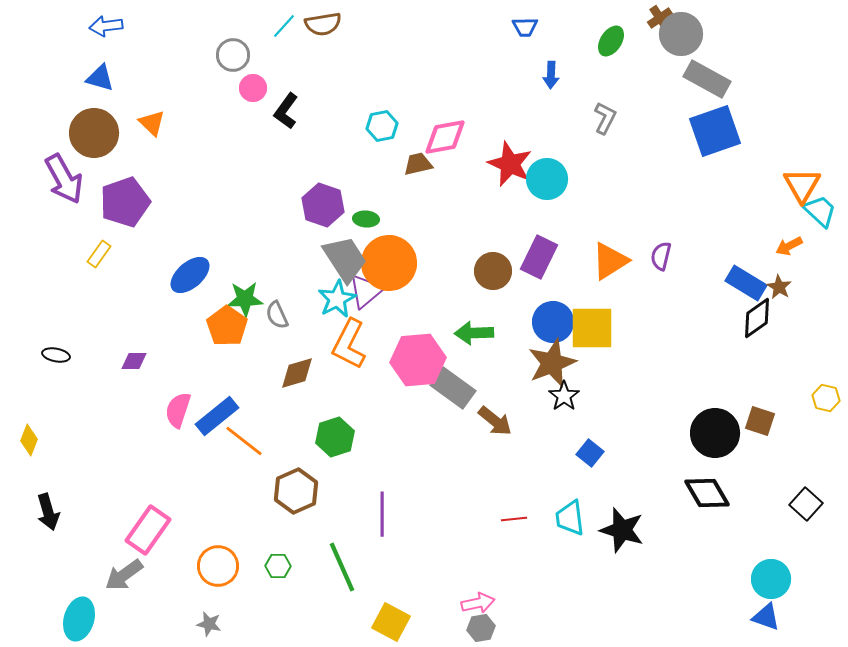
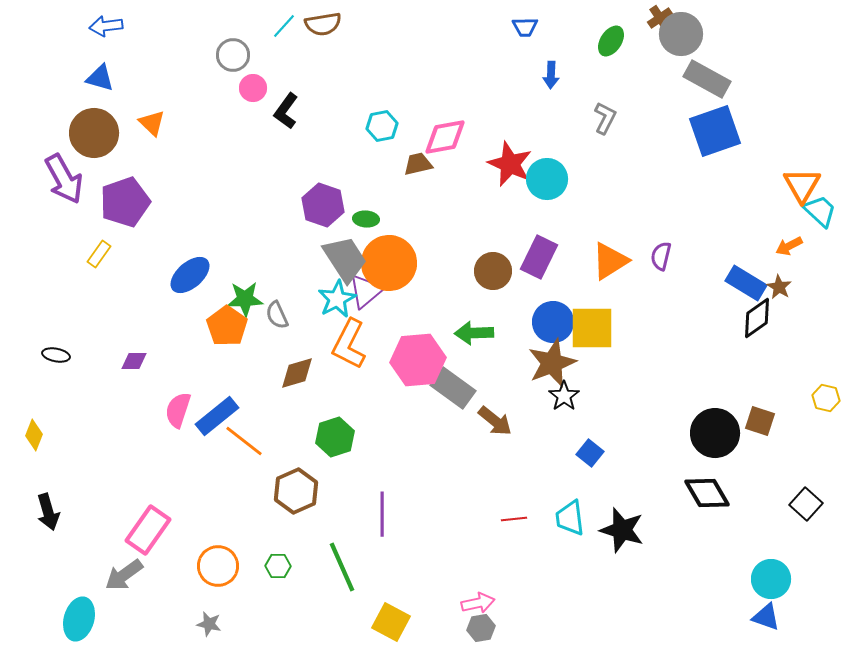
yellow diamond at (29, 440): moved 5 px right, 5 px up
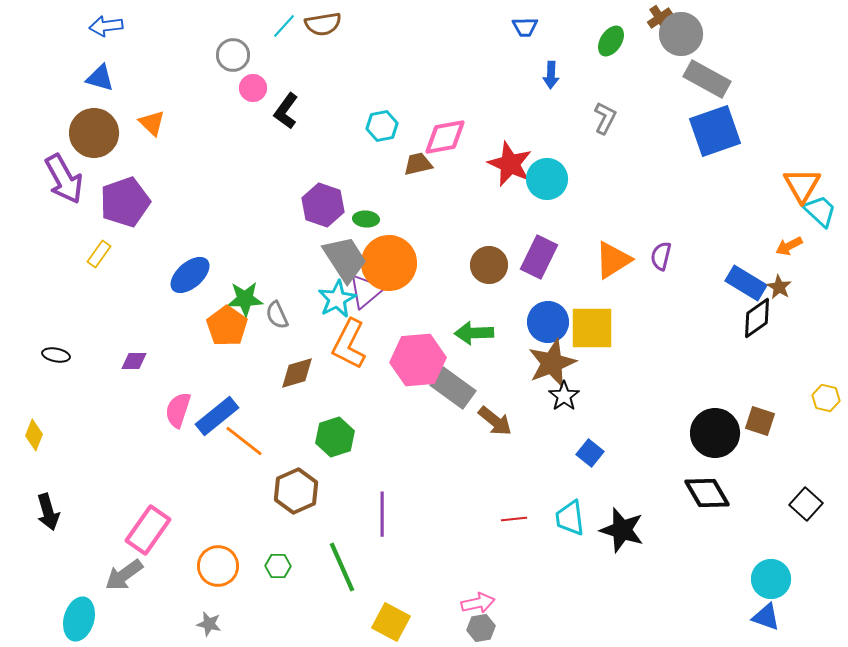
orange triangle at (610, 261): moved 3 px right, 1 px up
brown circle at (493, 271): moved 4 px left, 6 px up
blue circle at (553, 322): moved 5 px left
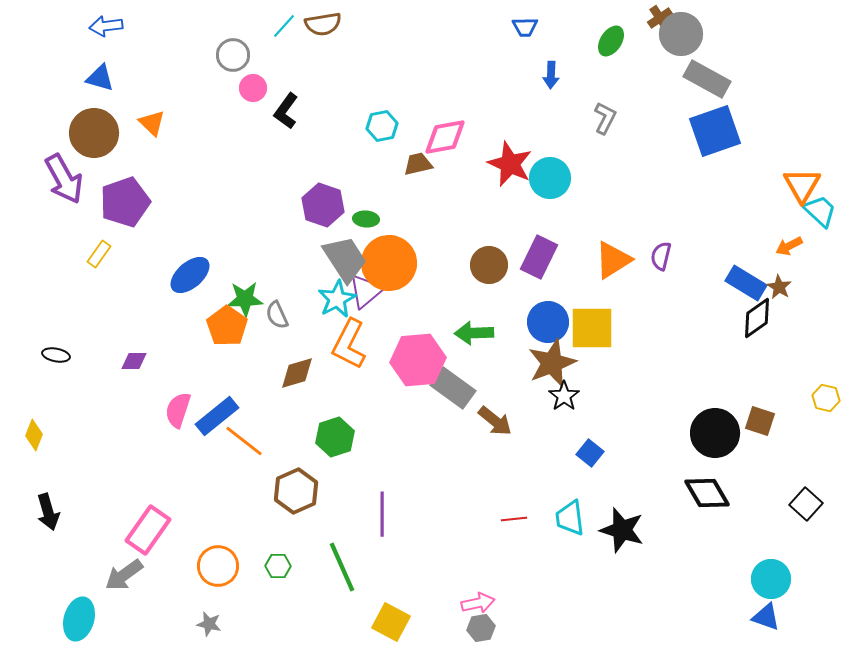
cyan circle at (547, 179): moved 3 px right, 1 px up
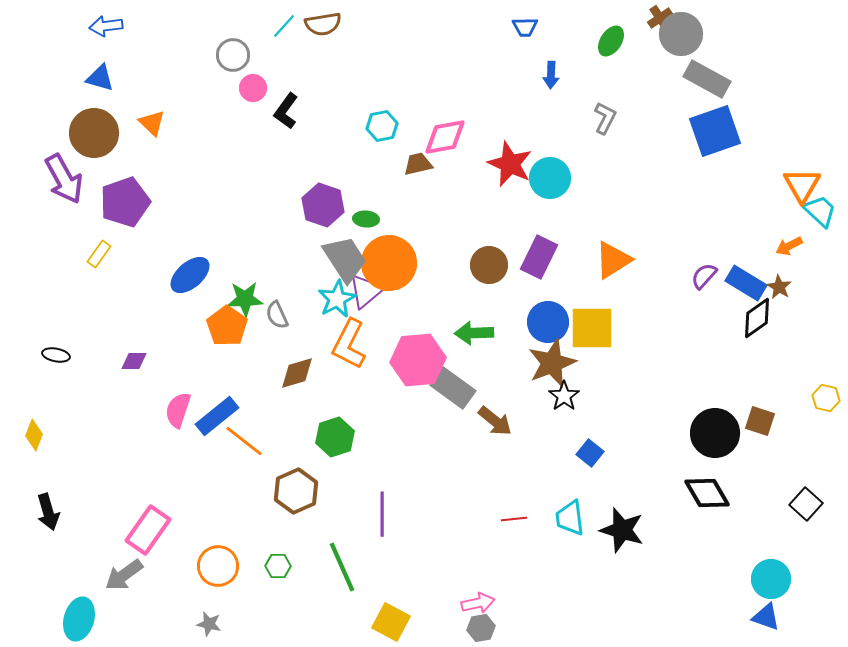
purple semicircle at (661, 256): moved 43 px right, 20 px down; rotated 28 degrees clockwise
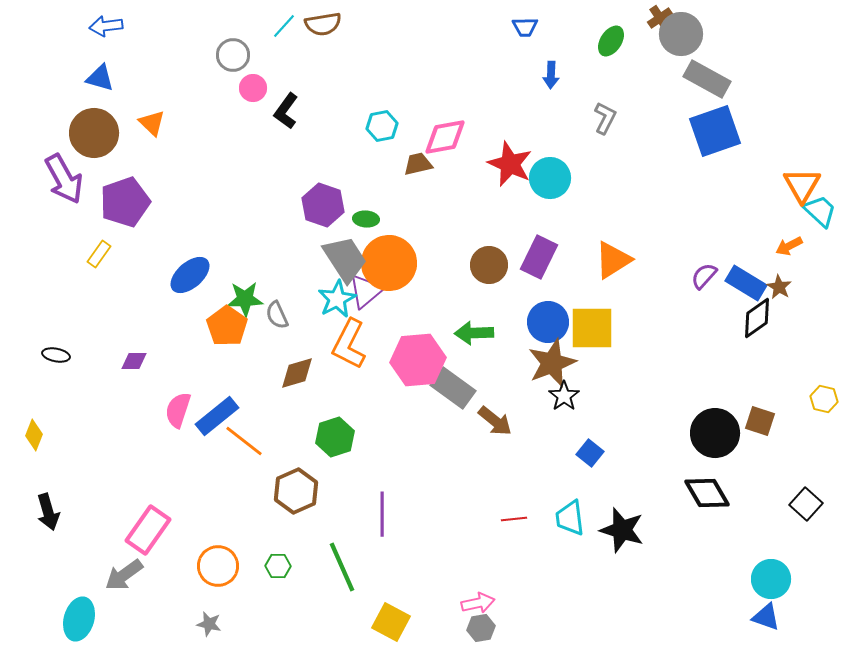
yellow hexagon at (826, 398): moved 2 px left, 1 px down
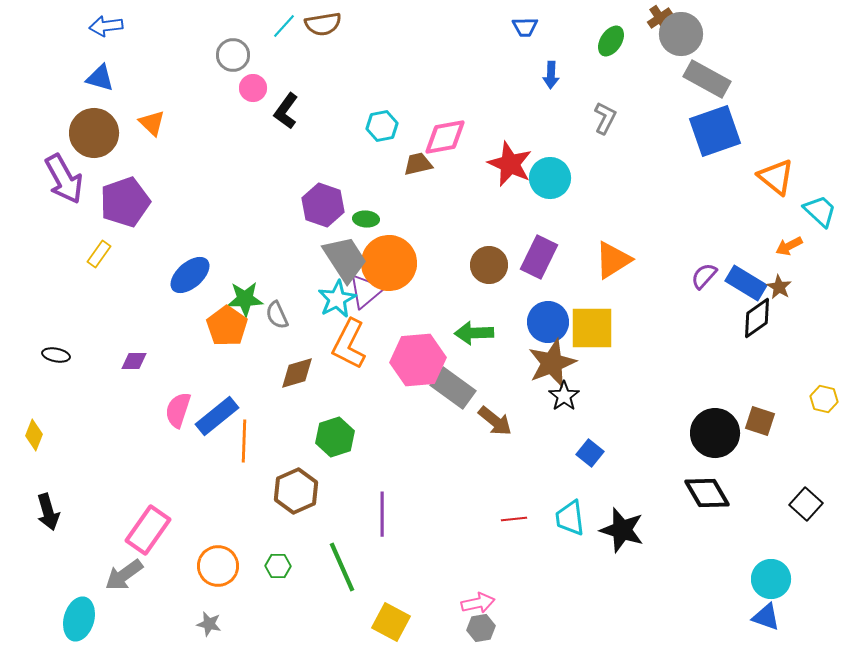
orange triangle at (802, 185): moved 26 px left, 8 px up; rotated 21 degrees counterclockwise
orange line at (244, 441): rotated 54 degrees clockwise
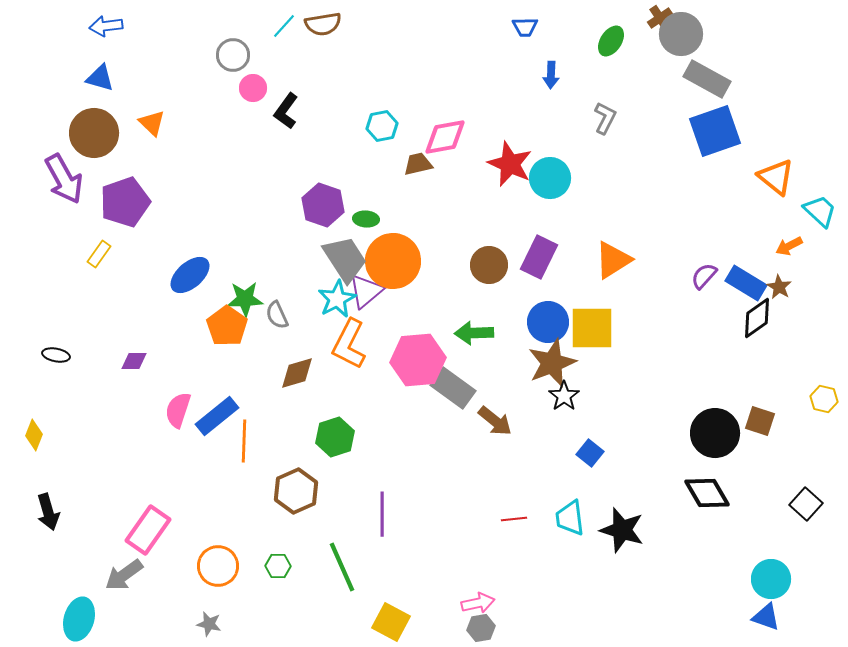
orange circle at (389, 263): moved 4 px right, 2 px up
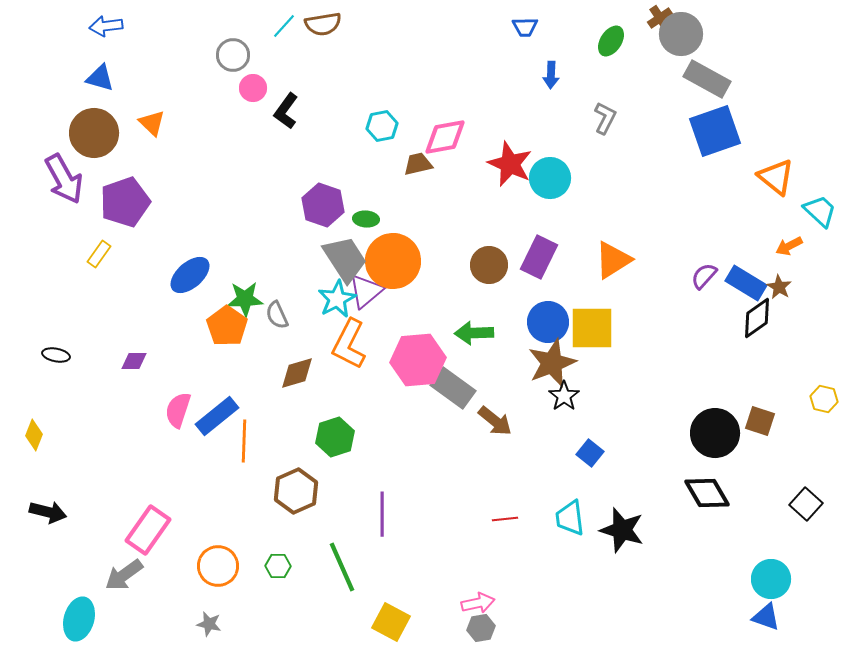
black arrow at (48, 512): rotated 60 degrees counterclockwise
red line at (514, 519): moved 9 px left
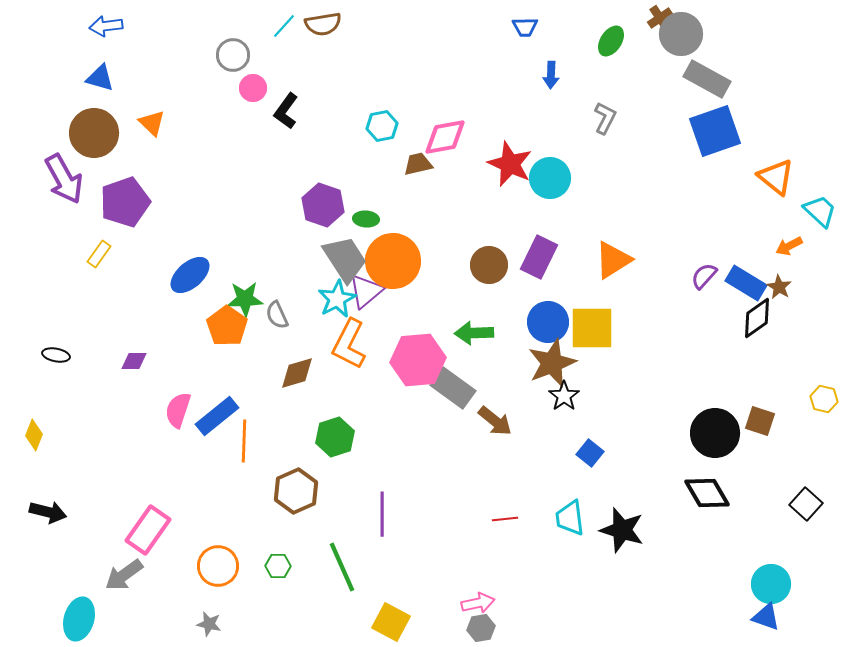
cyan circle at (771, 579): moved 5 px down
